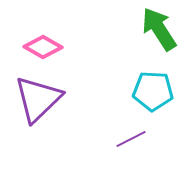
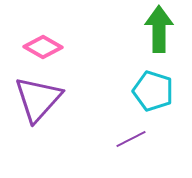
green arrow: rotated 33 degrees clockwise
cyan pentagon: rotated 15 degrees clockwise
purple triangle: rotated 4 degrees counterclockwise
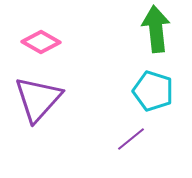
green arrow: moved 3 px left; rotated 6 degrees counterclockwise
pink diamond: moved 2 px left, 5 px up
purple line: rotated 12 degrees counterclockwise
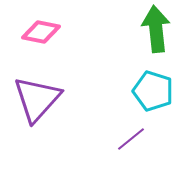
pink diamond: moved 10 px up; rotated 18 degrees counterclockwise
purple triangle: moved 1 px left
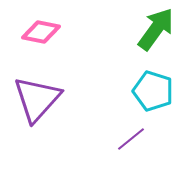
green arrow: rotated 42 degrees clockwise
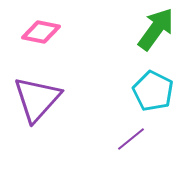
cyan pentagon: rotated 9 degrees clockwise
